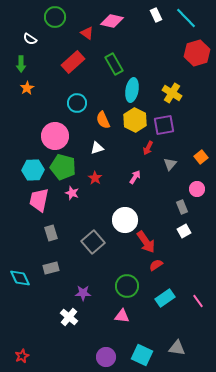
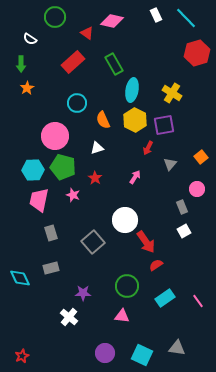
pink star at (72, 193): moved 1 px right, 2 px down
purple circle at (106, 357): moved 1 px left, 4 px up
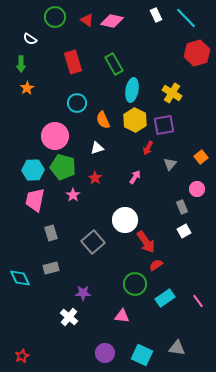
red triangle at (87, 33): moved 13 px up
red rectangle at (73, 62): rotated 65 degrees counterclockwise
pink star at (73, 195): rotated 16 degrees clockwise
pink trapezoid at (39, 200): moved 4 px left
green circle at (127, 286): moved 8 px right, 2 px up
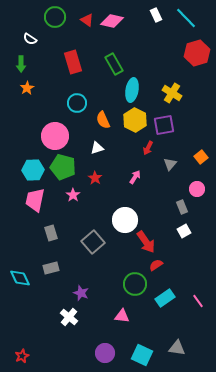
purple star at (83, 293): moved 2 px left; rotated 21 degrees clockwise
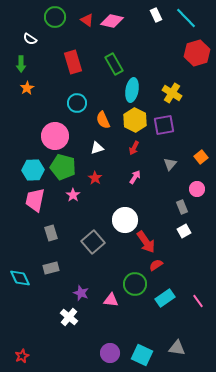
red arrow at (148, 148): moved 14 px left
pink triangle at (122, 316): moved 11 px left, 16 px up
purple circle at (105, 353): moved 5 px right
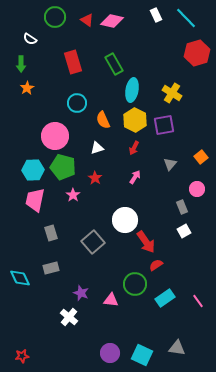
red star at (22, 356): rotated 16 degrees clockwise
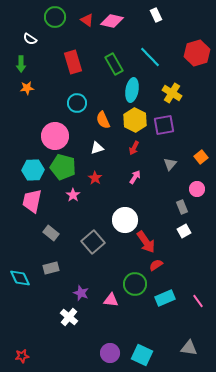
cyan line at (186, 18): moved 36 px left, 39 px down
orange star at (27, 88): rotated 24 degrees clockwise
pink trapezoid at (35, 200): moved 3 px left, 1 px down
gray rectangle at (51, 233): rotated 35 degrees counterclockwise
cyan rectangle at (165, 298): rotated 12 degrees clockwise
gray triangle at (177, 348): moved 12 px right
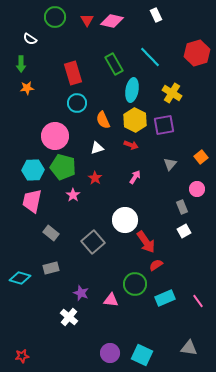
red triangle at (87, 20): rotated 24 degrees clockwise
red rectangle at (73, 62): moved 11 px down
red arrow at (134, 148): moved 3 px left, 3 px up; rotated 96 degrees counterclockwise
cyan diamond at (20, 278): rotated 50 degrees counterclockwise
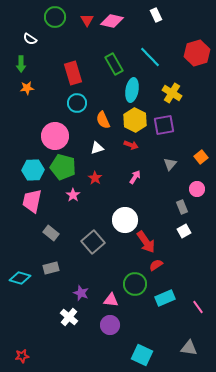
pink line at (198, 301): moved 6 px down
purple circle at (110, 353): moved 28 px up
